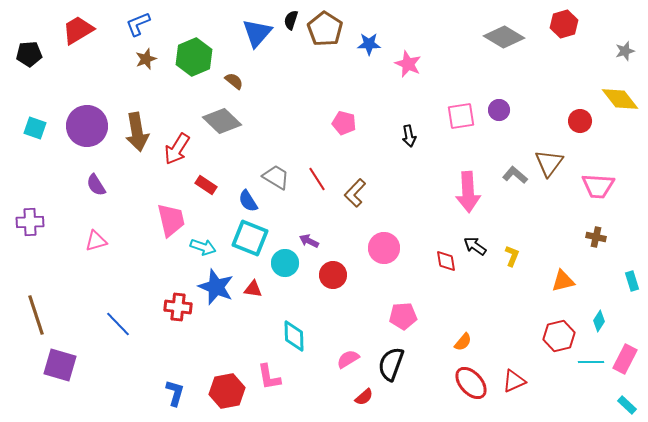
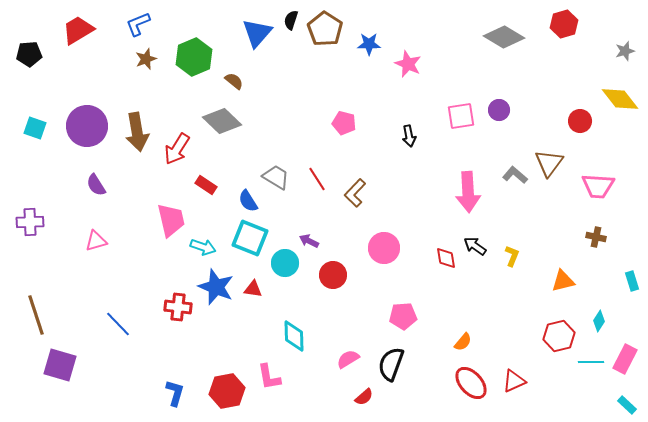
red diamond at (446, 261): moved 3 px up
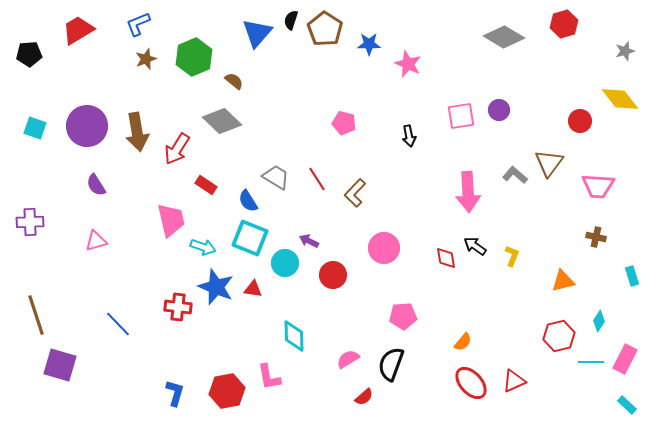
cyan rectangle at (632, 281): moved 5 px up
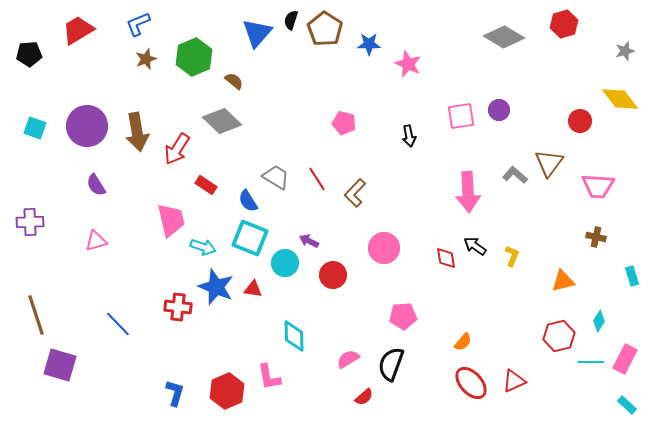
red hexagon at (227, 391): rotated 12 degrees counterclockwise
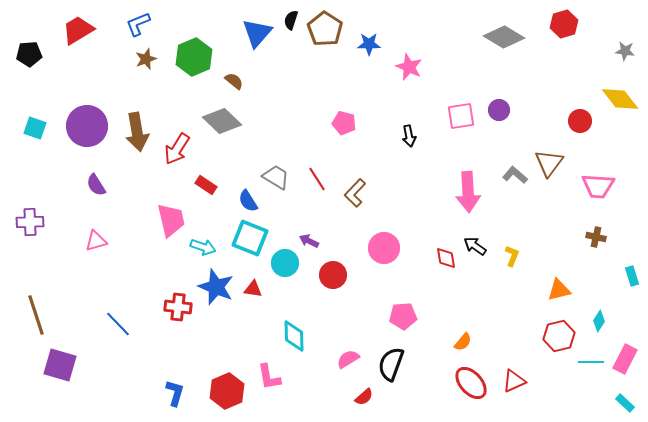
gray star at (625, 51): rotated 24 degrees clockwise
pink star at (408, 64): moved 1 px right, 3 px down
orange triangle at (563, 281): moved 4 px left, 9 px down
cyan rectangle at (627, 405): moved 2 px left, 2 px up
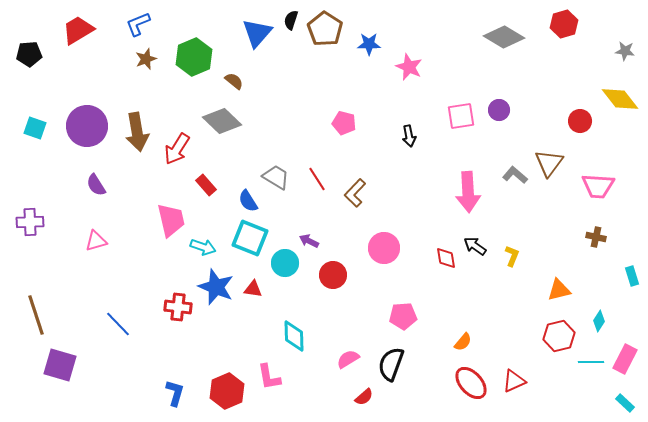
red rectangle at (206, 185): rotated 15 degrees clockwise
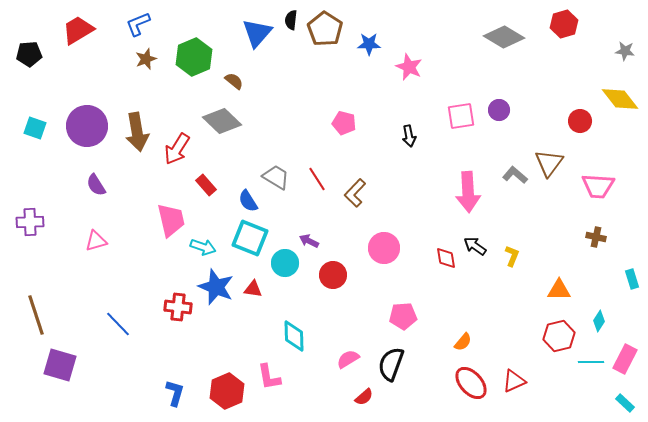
black semicircle at (291, 20): rotated 12 degrees counterclockwise
cyan rectangle at (632, 276): moved 3 px down
orange triangle at (559, 290): rotated 15 degrees clockwise
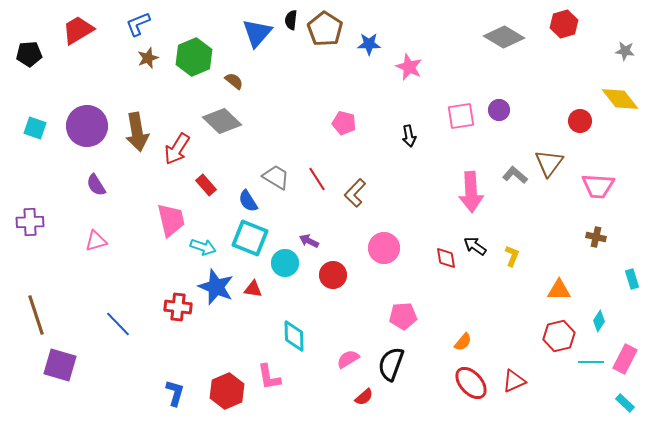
brown star at (146, 59): moved 2 px right, 1 px up
pink arrow at (468, 192): moved 3 px right
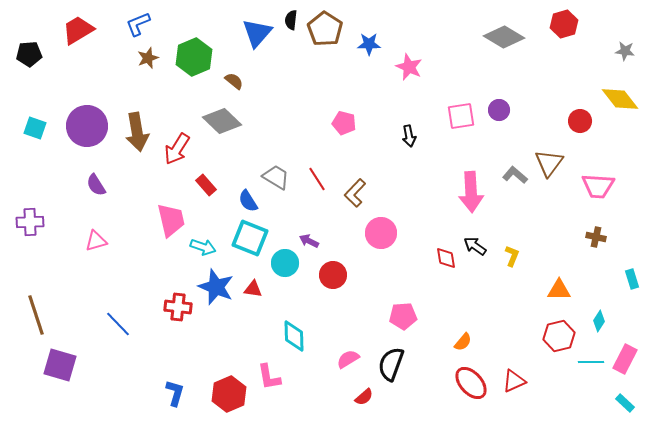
pink circle at (384, 248): moved 3 px left, 15 px up
red hexagon at (227, 391): moved 2 px right, 3 px down
